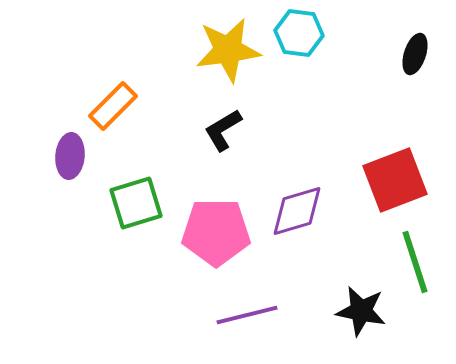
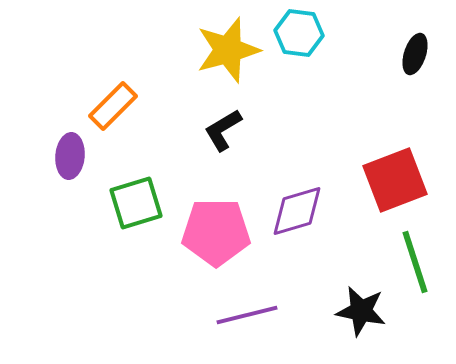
yellow star: rotated 8 degrees counterclockwise
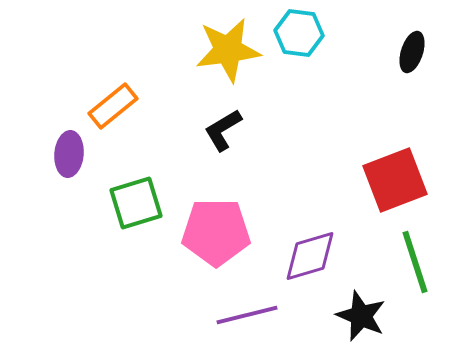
yellow star: rotated 8 degrees clockwise
black ellipse: moved 3 px left, 2 px up
orange rectangle: rotated 6 degrees clockwise
purple ellipse: moved 1 px left, 2 px up
purple diamond: moved 13 px right, 45 px down
black star: moved 5 px down; rotated 12 degrees clockwise
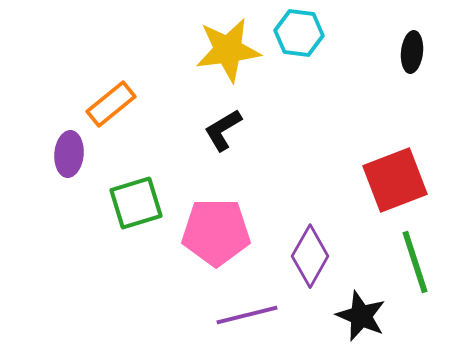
black ellipse: rotated 12 degrees counterclockwise
orange rectangle: moved 2 px left, 2 px up
purple diamond: rotated 44 degrees counterclockwise
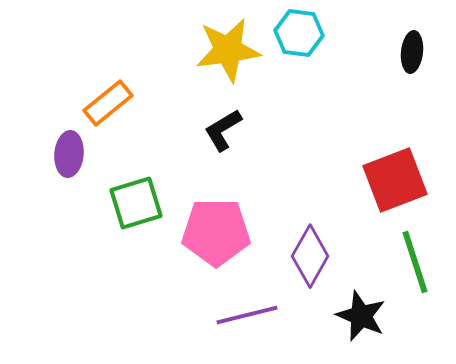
orange rectangle: moved 3 px left, 1 px up
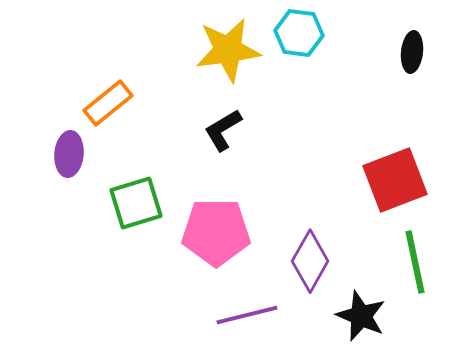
purple diamond: moved 5 px down
green line: rotated 6 degrees clockwise
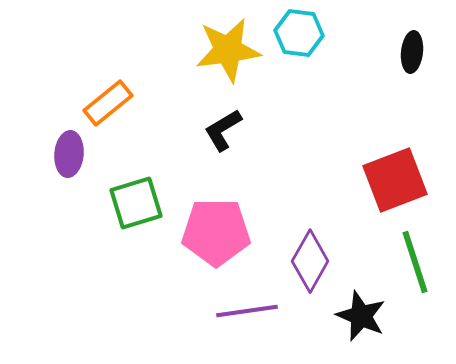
green line: rotated 6 degrees counterclockwise
purple line: moved 4 px up; rotated 6 degrees clockwise
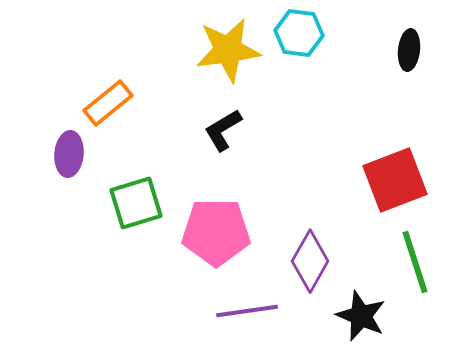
black ellipse: moved 3 px left, 2 px up
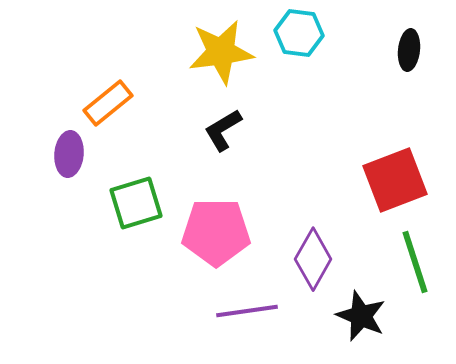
yellow star: moved 7 px left, 2 px down
purple diamond: moved 3 px right, 2 px up
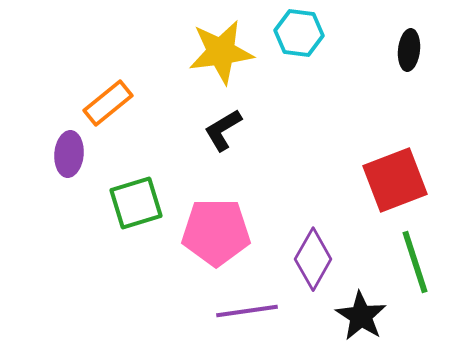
black star: rotated 9 degrees clockwise
